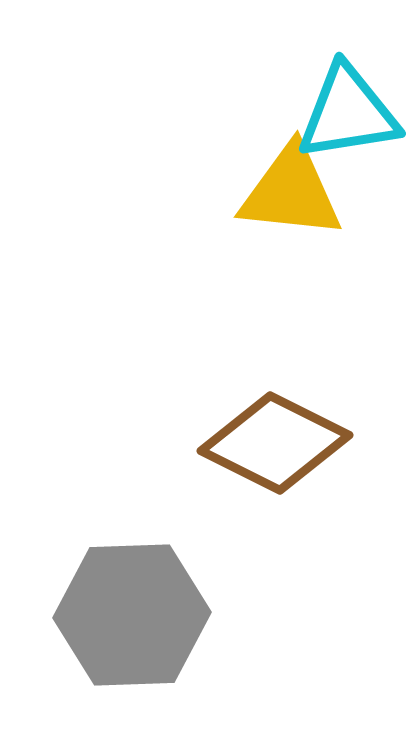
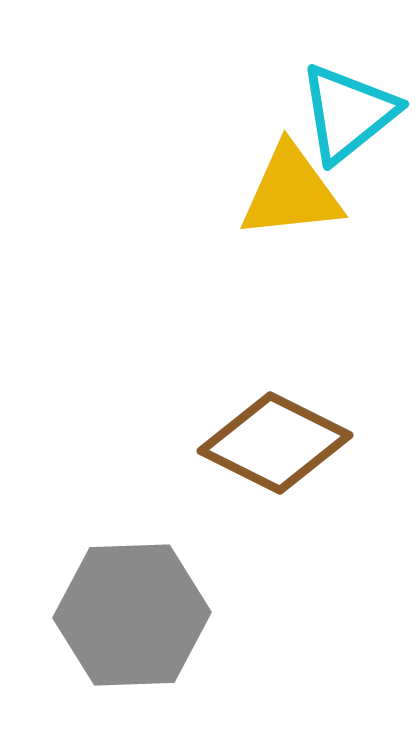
cyan triangle: rotated 30 degrees counterclockwise
yellow triangle: rotated 12 degrees counterclockwise
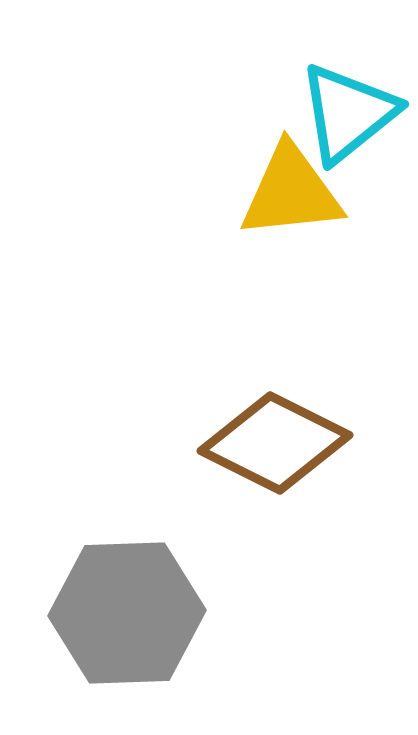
gray hexagon: moved 5 px left, 2 px up
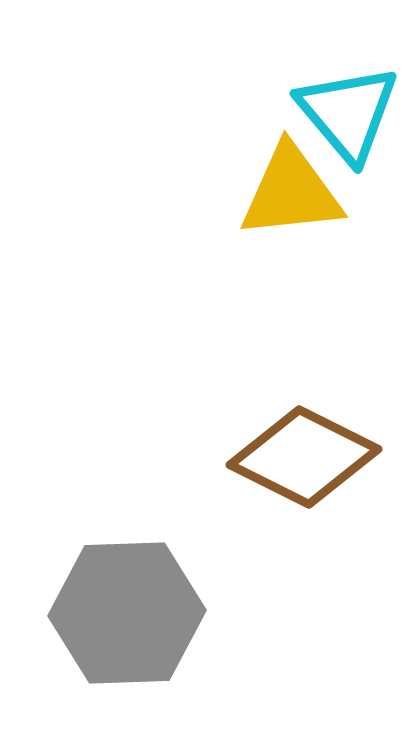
cyan triangle: rotated 31 degrees counterclockwise
brown diamond: moved 29 px right, 14 px down
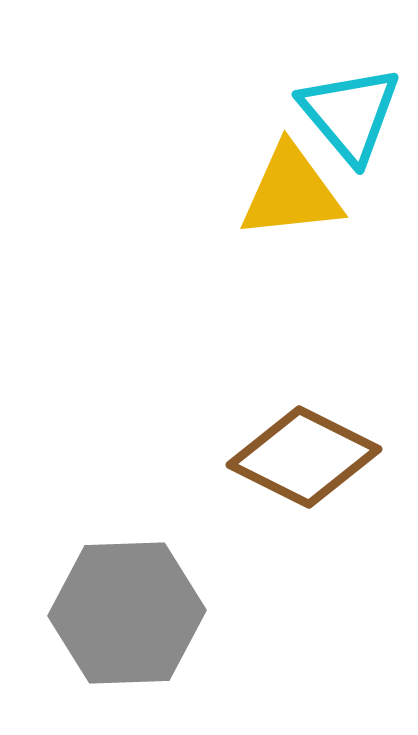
cyan triangle: moved 2 px right, 1 px down
